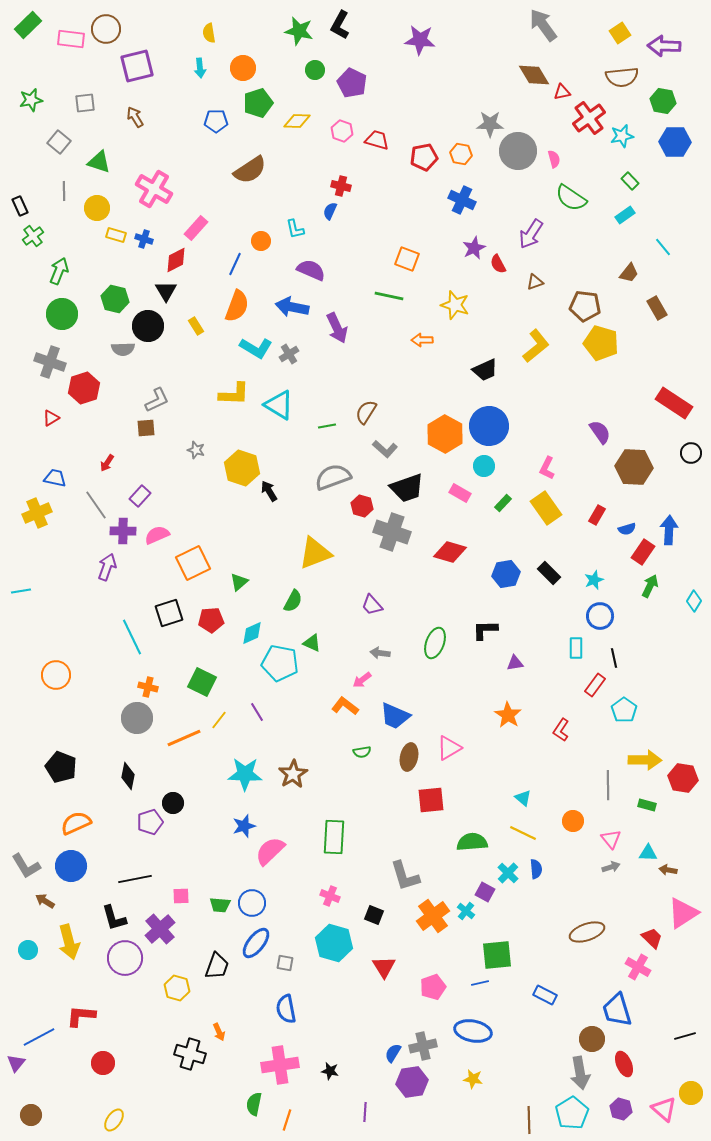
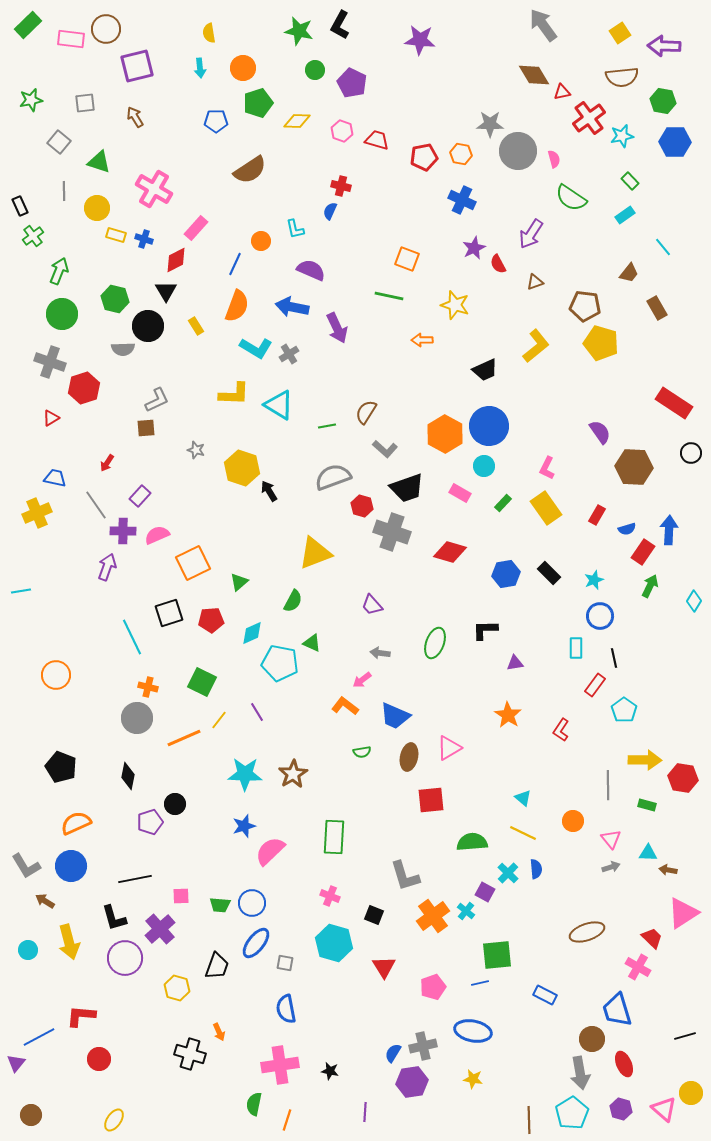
black circle at (173, 803): moved 2 px right, 1 px down
red circle at (103, 1063): moved 4 px left, 4 px up
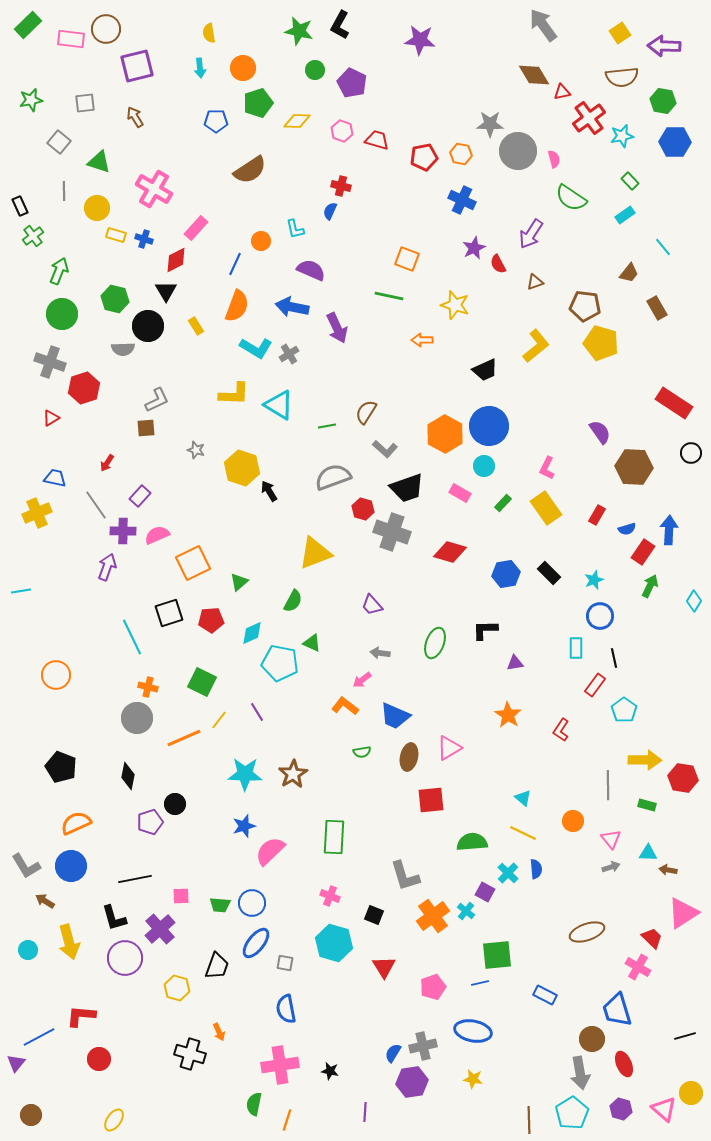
red hexagon at (362, 506): moved 1 px right, 3 px down
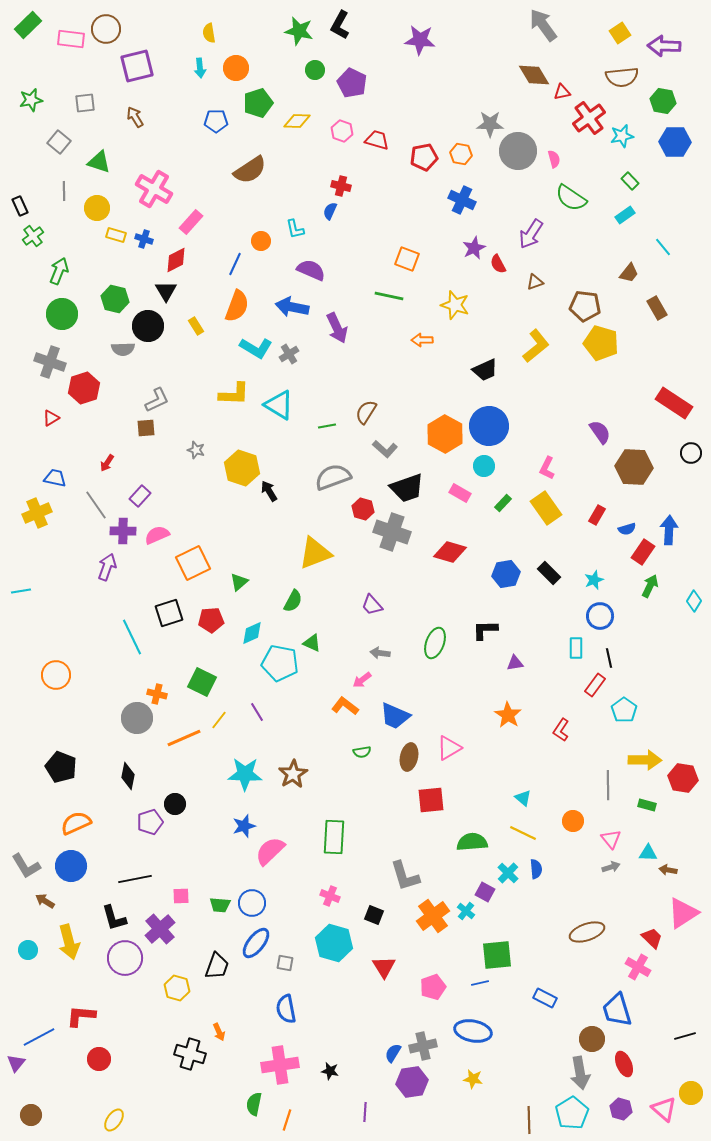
orange circle at (243, 68): moved 7 px left
pink rectangle at (196, 228): moved 5 px left, 6 px up
black line at (614, 658): moved 5 px left
orange cross at (148, 687): moved 9 px right, 7 px down
blue rectangle at (545, 995): moved 3 px down
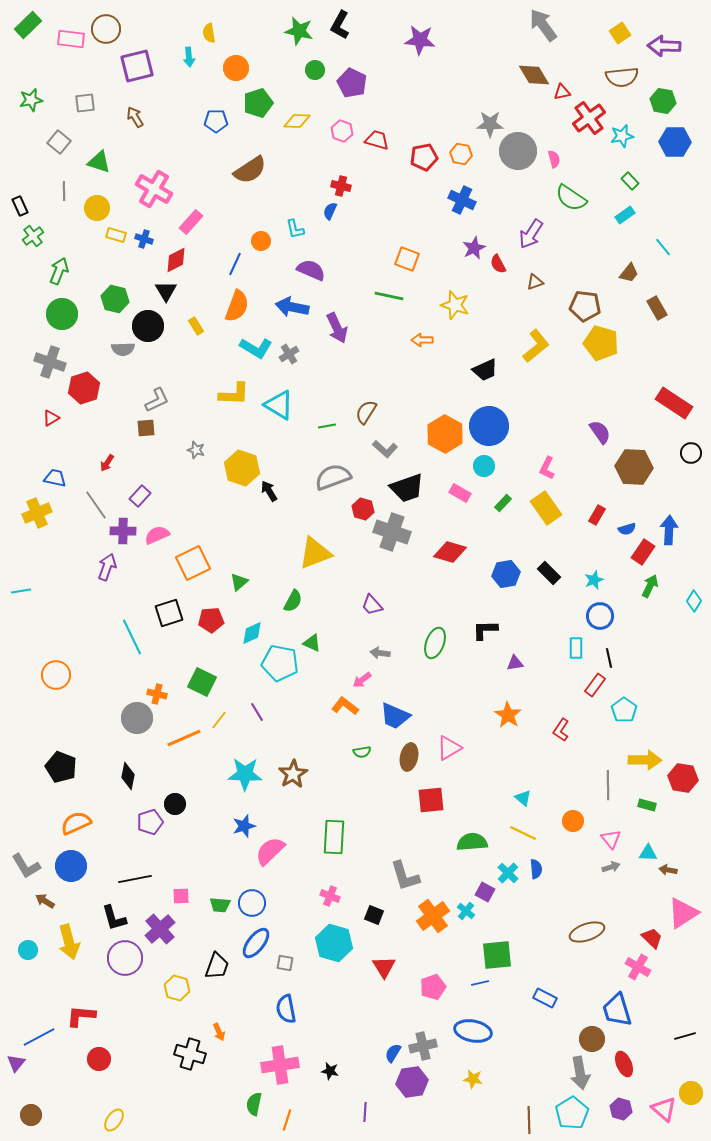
cyan arrow at (200, 68): moved 11 px left, 11 px up
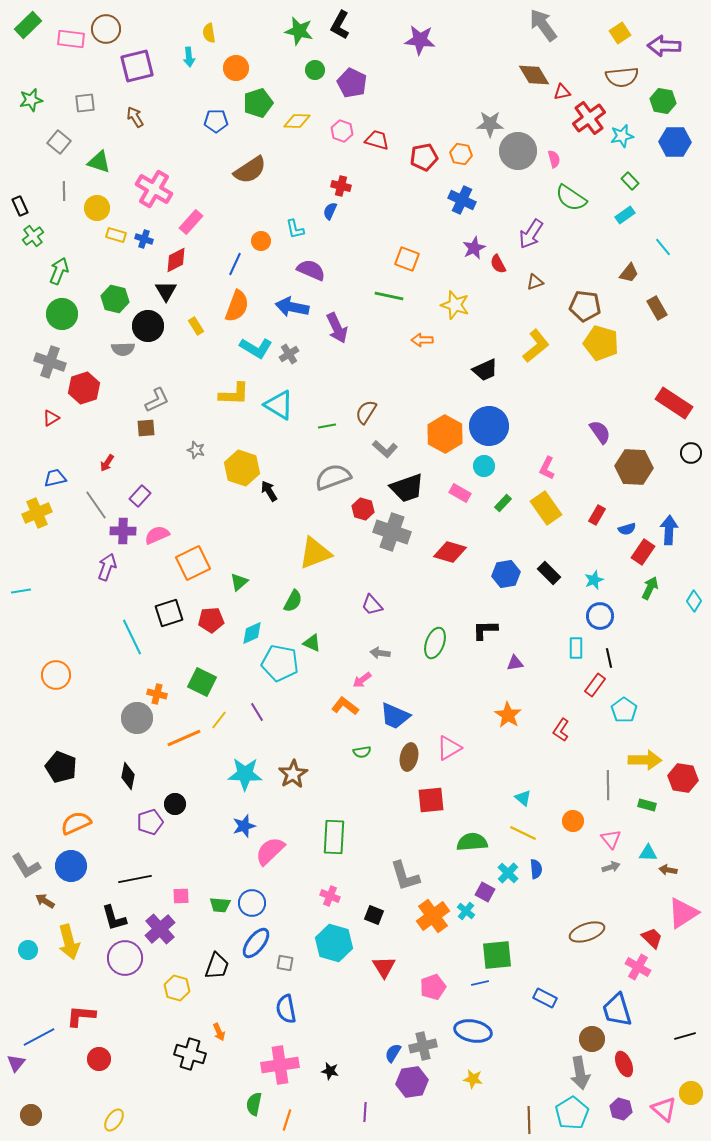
blue trapezoid at (55, 478): rotated 25 degrees counterclockwise
green arrow at (650, 586): moved 2 px down
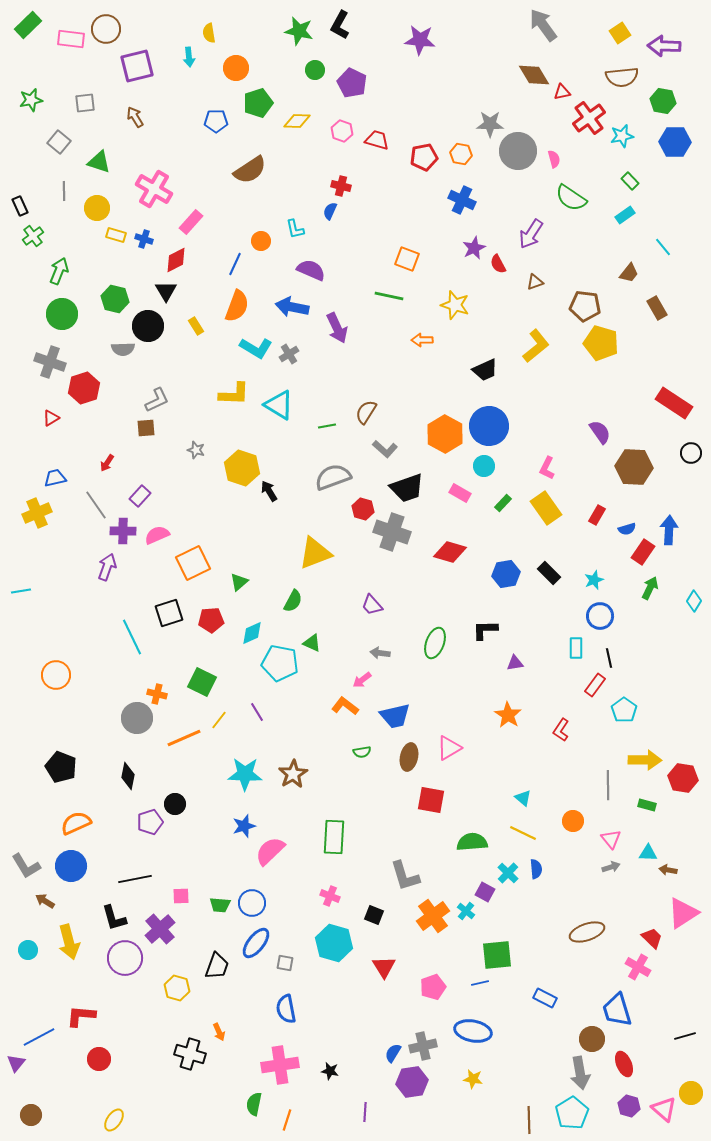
blue trapezoid at (395, 716): rotated 36 degrees counterclockwise
red square at (431, 800): rotated 16 degrees clockwise
purple hexagon at (621, 1109): moved 8 px right, 3 px up
